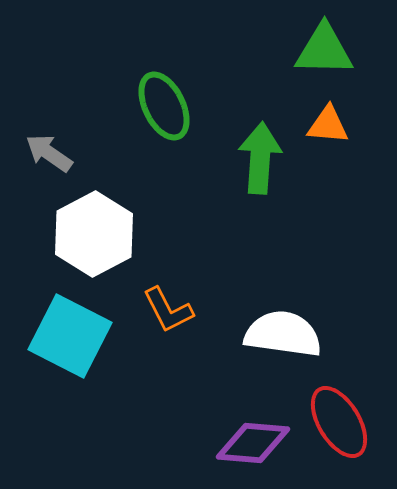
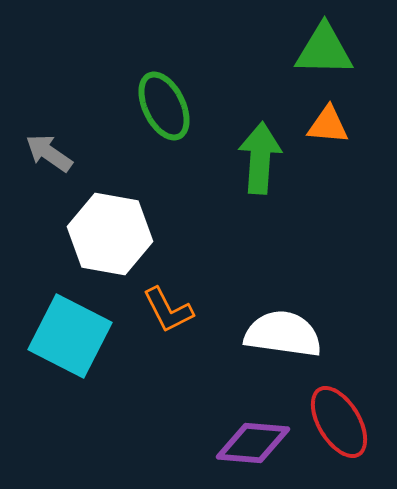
white hexagon: moved 16 px right; rotated 22 degrees counterclockwise
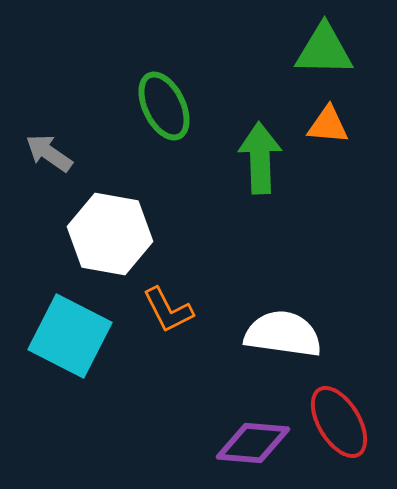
green arrow: rotated 6 degrees counterclockwise
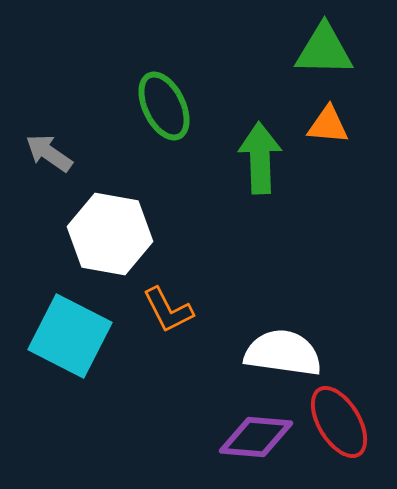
white semicircle: moved 19 px down
purple diamond: moved 3 px right, 6 px up
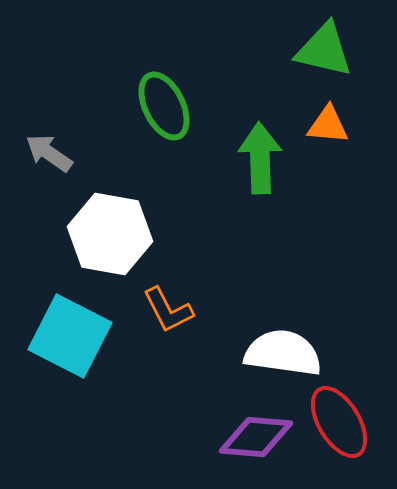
green triangle: rotated 12 degrees clockwise
